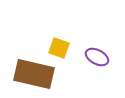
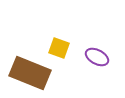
brown rectangle: moved 4 px left, 1 px up; rotated 9 degrees clockwise
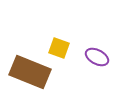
brown rectangle: moved 1 px up
